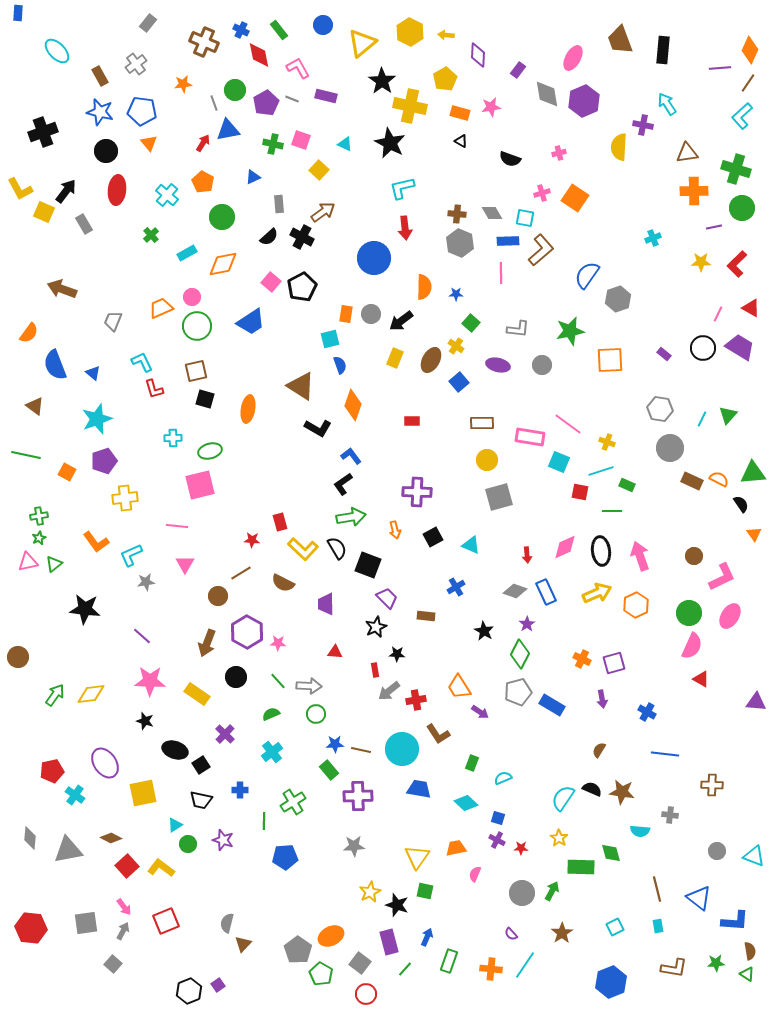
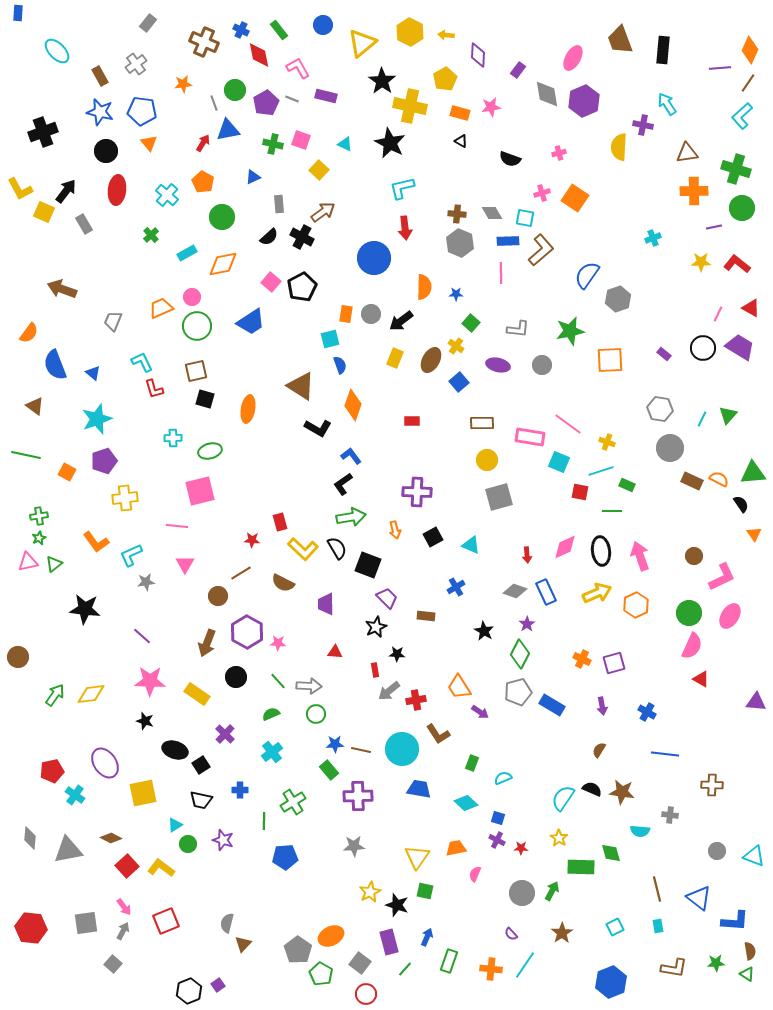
red L-shape at (737, 264): rotated 84 degrees clockwise
pink square at (200, 485): moved 6 px down
purple arrow at (602, 699): moved 7 px down
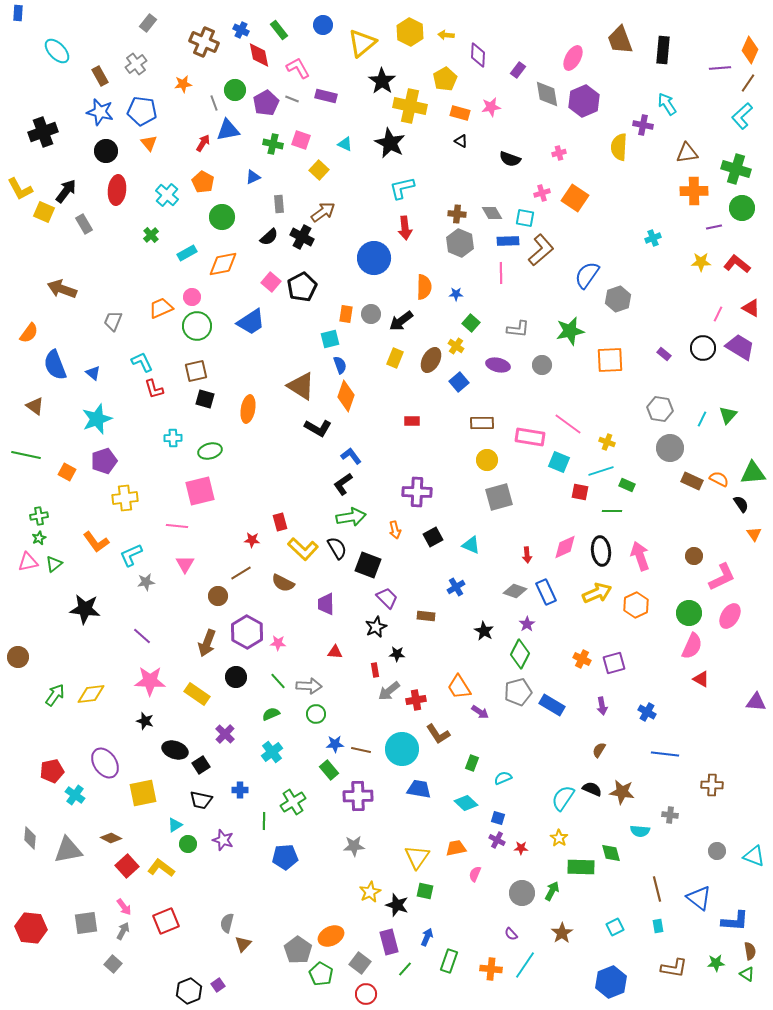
orange diamond at (353, 405): moved 7 px left, 9 px up
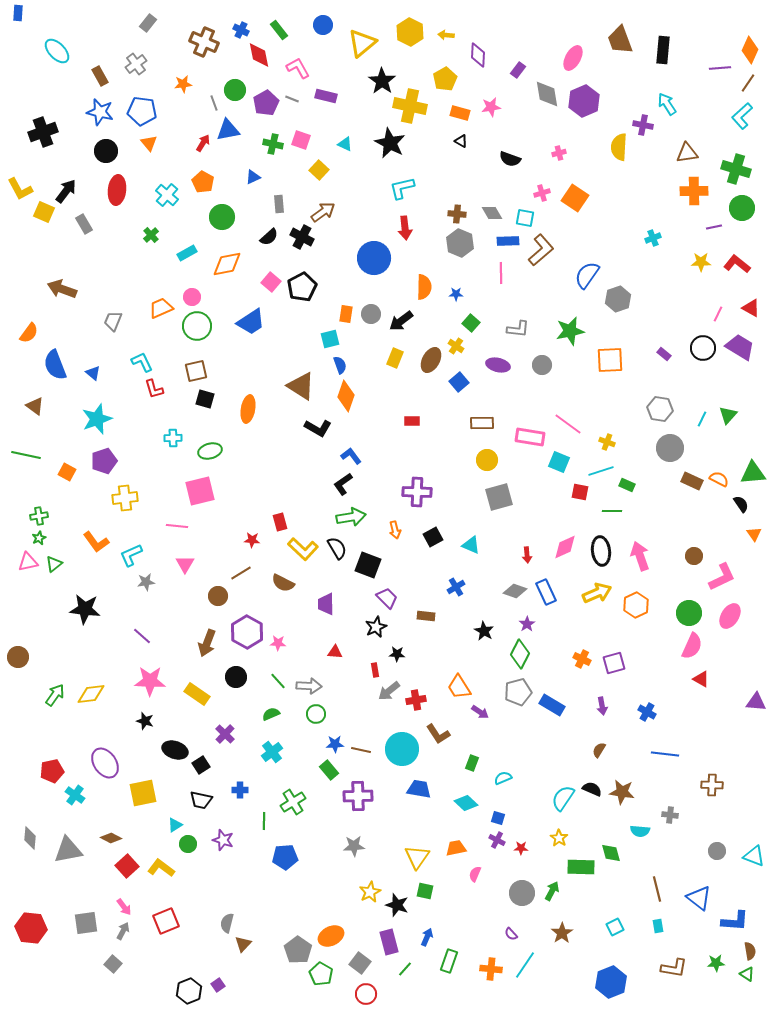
orange diamond at (223, 264): moved 4 px right
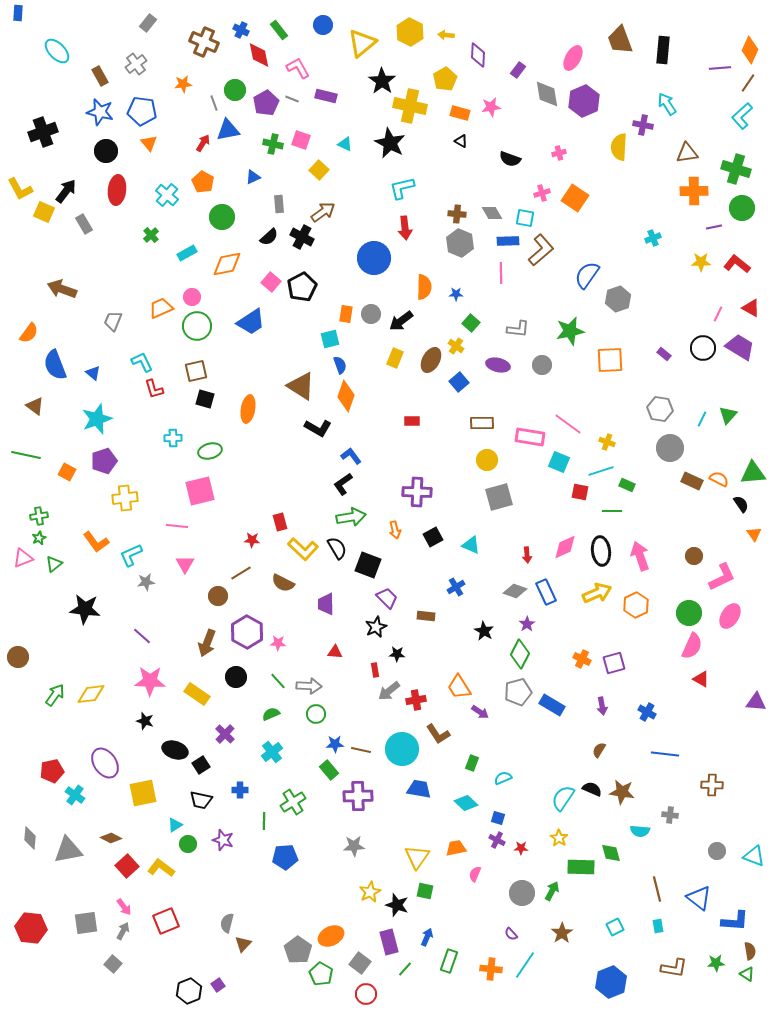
pink triangle at (28, 562): moved 5 px left, 4 px up; rotated 10 degrees counterclockwise
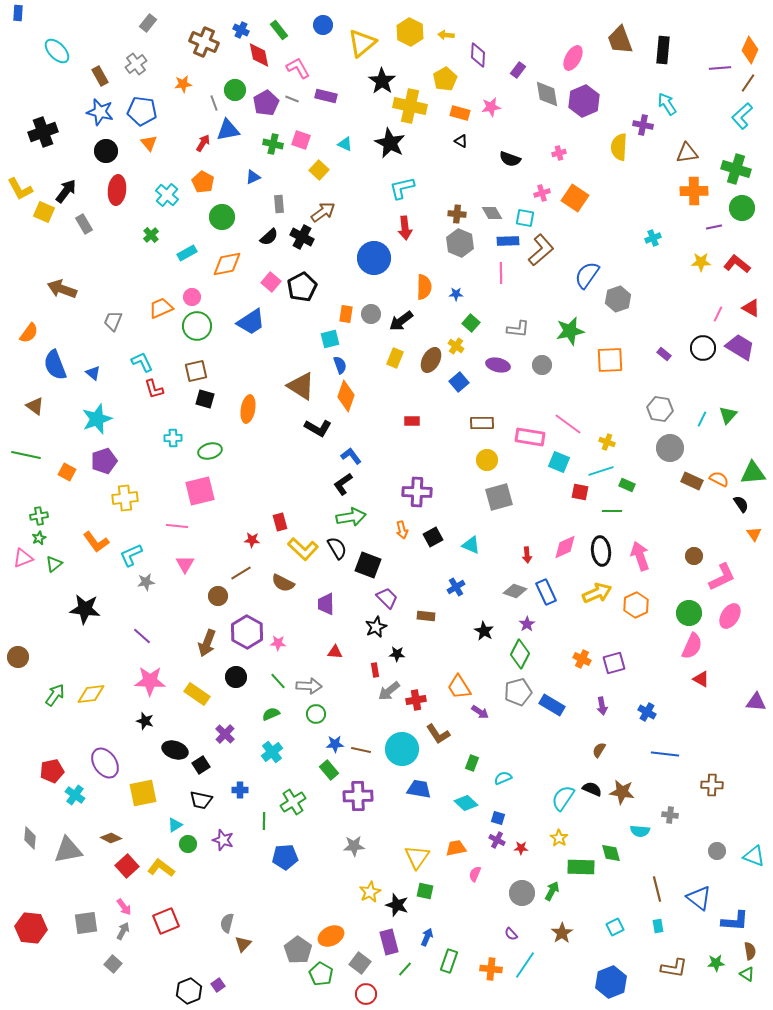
orange arrow at (395, 530): moved 7 px right
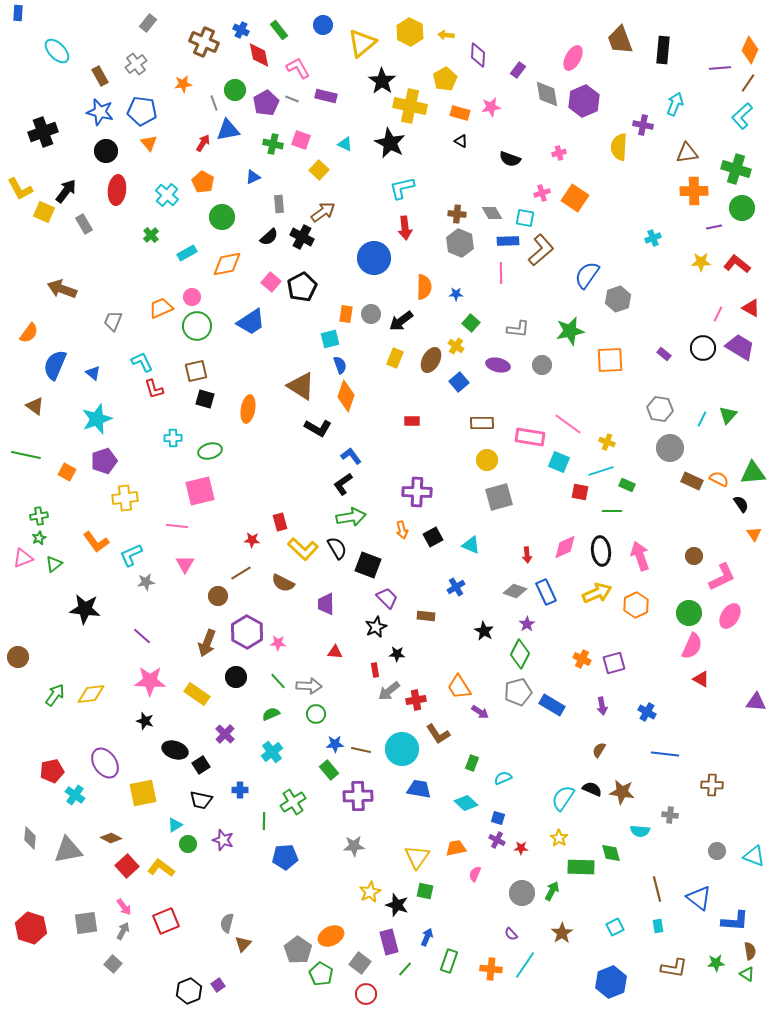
cyan arrow at (667, 104): moved 8 px right; rotated 55 degrees clockwise
blue semicircle at (55, 365): rotated 44 degrees clockwise
red hexagon at (31, 928): rotated 12 degrees clockwise
